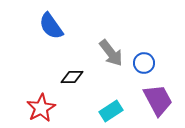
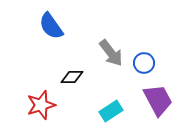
red star: moved 3 px up; rotated 12 degrees clockwise
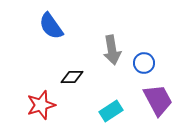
gray arrow: moved 1 px right, 3 px up; rotated 28 degrees clockwise
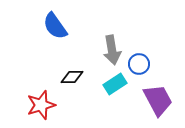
blue semicircle: moved 4 px right
blue circle: moved 5 px left, 1 px down
cyan rectangle: moved 4 px right, 27 px up
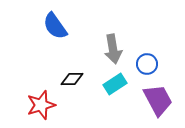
gray arrow: moved 1 px right, 1 px up
blue circle: moved 8 px right
black diamond: moved 2 px down
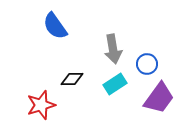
purple trapezoid: moved 1 px right, 2 px up; rotated 64 degrees clockwise
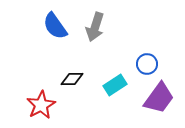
gray arrow: moved 18 px left, 22 px up; rotated 28 degrees clockwise
cyan rectangle: moved 1 px down
red star: rotated 12 degrees counterclockwise
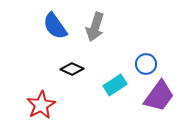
blue circle: moved 1 px left
black diamond: moved 10 px up; rotated 25 degrees clockwise
purple trapezoid: moved 2 px up
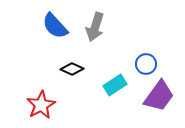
blue semicircle: rotated 8 degrees counterclockwise
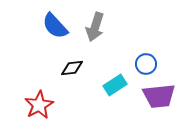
black diamond: moved 1 px up; rotated 30 degrees counterclockwise
purple trapezoid: rotated 48 degrees clockwise
red star: moved 2 px left
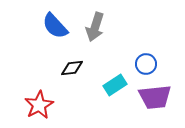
purple trapezoid: moved 4 px left, 1 px down
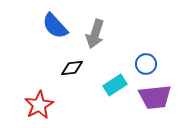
gray arrow: moved 7 px down
